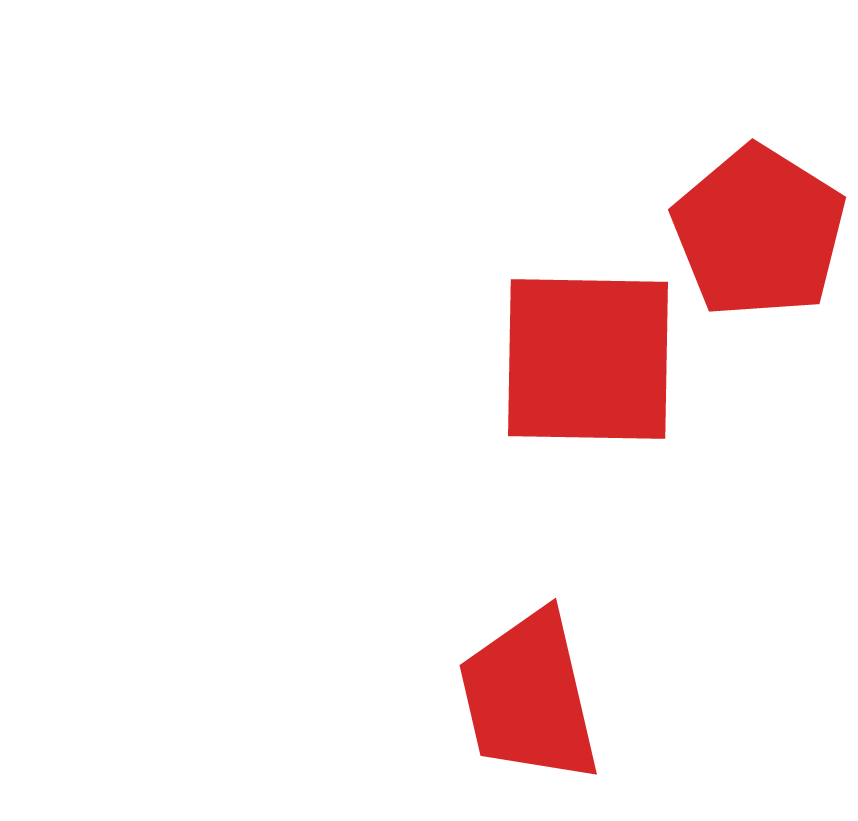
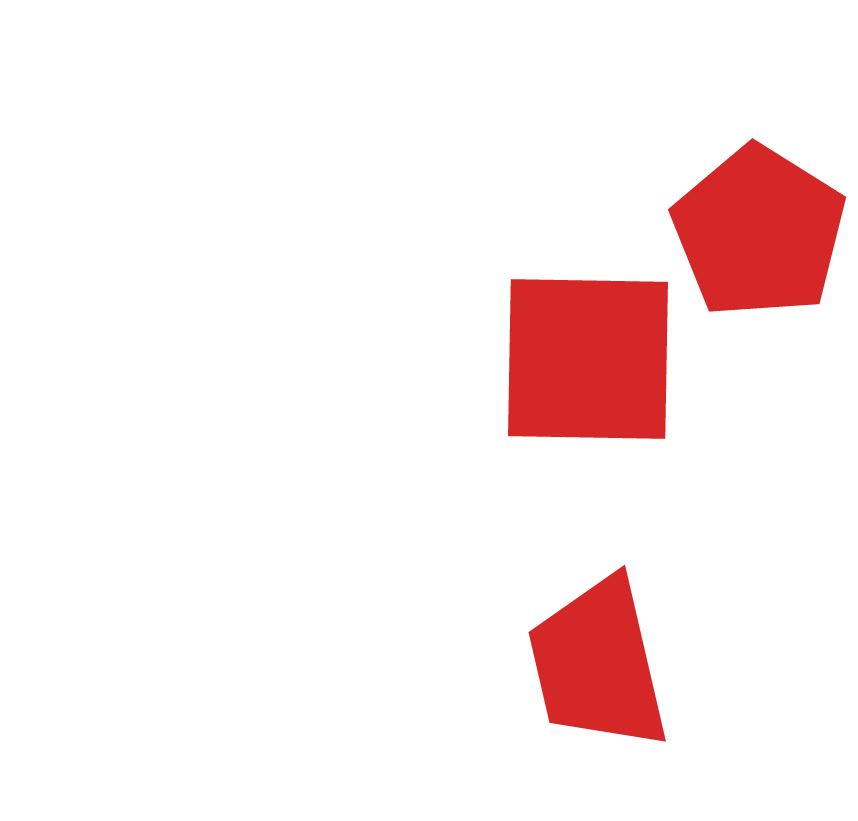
red trapezoid: moved 69 px right, 33 px up
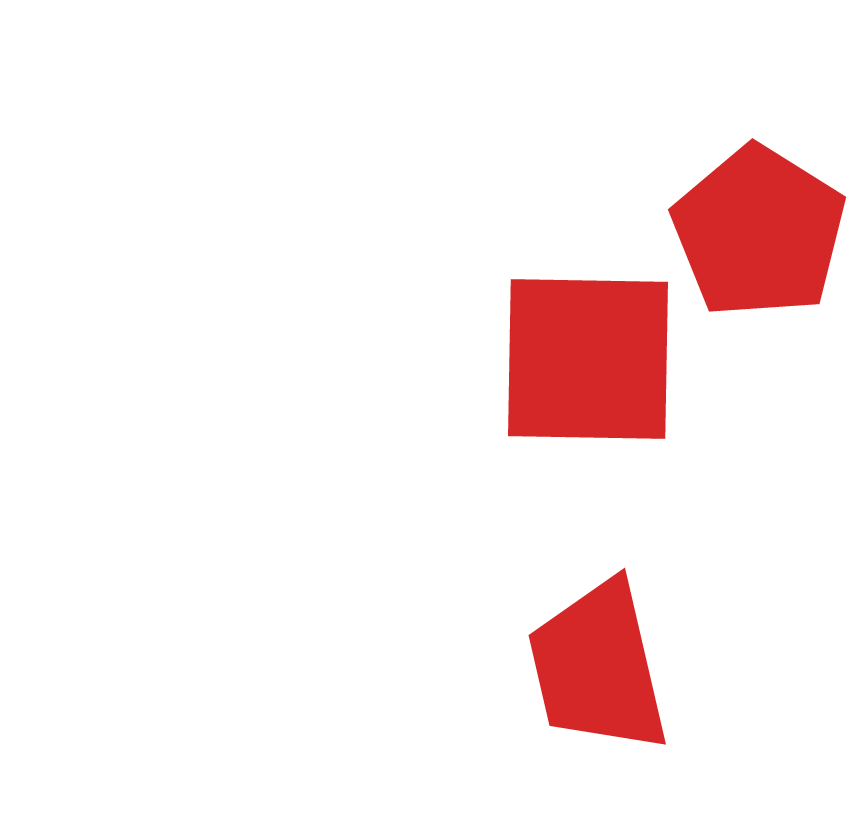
red trapezoid: moved 3 px down
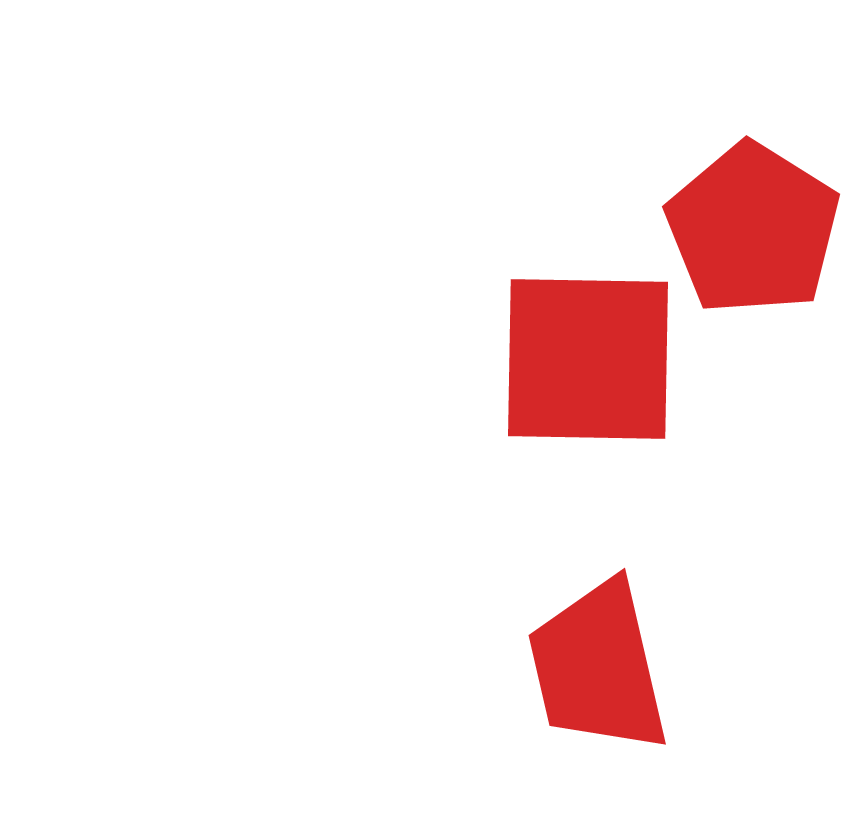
red pentagon: moved 6 px left, 3 px up
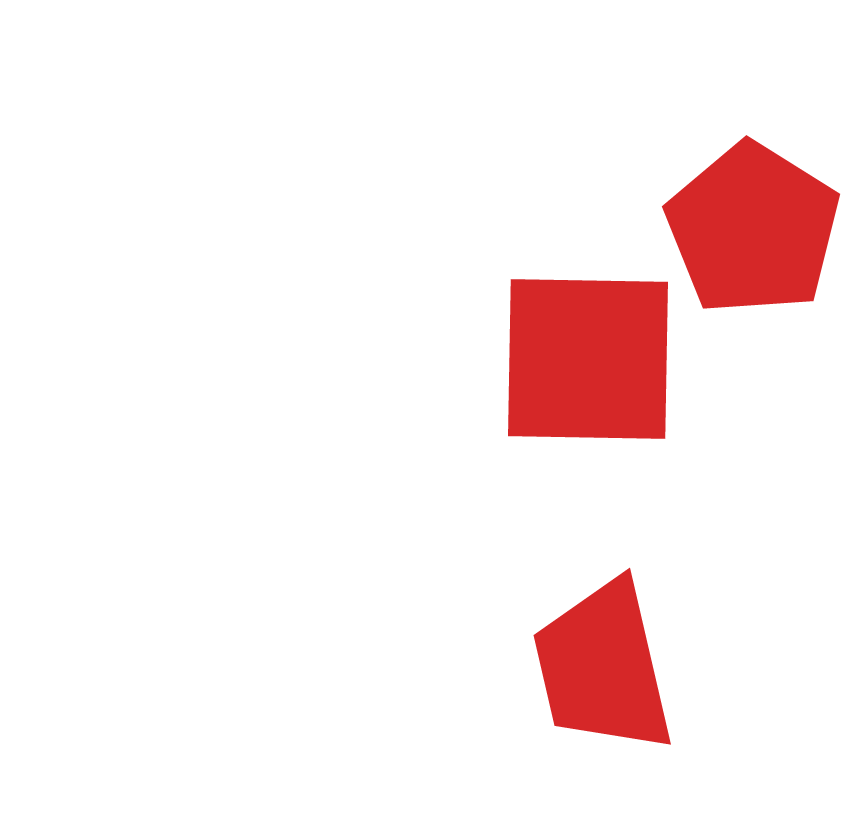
red trapezoid: moved 5 px right
